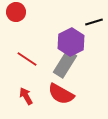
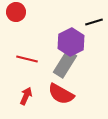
red line: rotated 20 degrees counterclockwise
red arrow: rotated 54 degrees clockwise
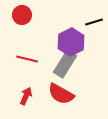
red circle: moved 6 px right, 3 px down
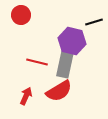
red circle: moved 1 px left
purple hexagon: moved 1 px right, 1 px up; rotated 20 degrees counterclockwise
red line: moved 10 px right, 3 px down
gray rectangle: rotated 20 degrees counterclockwise
red semicircle: moved 2 px left, 3 px up; rotated 60 degrees counterclockwise
